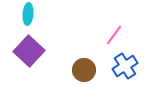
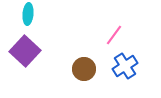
purple square: moved 4 px left
brown circle: moved 1 px up
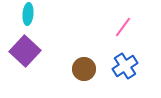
pink line: moved 9 px right, 8 px up
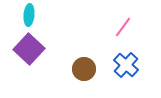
cyan ellipse: moved 1 px right, 1 px down
purple square: moved 4 px right, 2 px up
blue cross: moved 1 px right, 1 px up; rotated 15 degrees counterclockwise
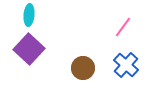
brown circle: moved 1 px left, 1 px up
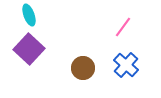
cyan ellipse: rotated 25 degrees counterclockwise
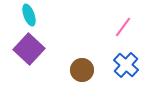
brown circle: moved 1 px left, 2 px down
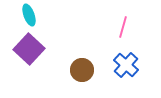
pink line: rotated 20 degrees counterclockwise
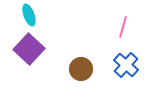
brown circle: moved 1 px left, 1 px up
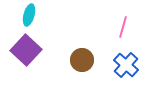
cyan ellipse: rotated 35 degrees clockwise
purple square: moved 3 px left, 1 px down
brown circle: moved 1 px right, 9 px up
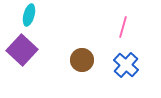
purple square: moved 4 px left
